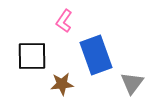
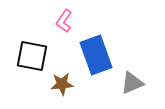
black square: rotated 12 degrees clockwise
gray triangle: rotated 30 degrees clockwise
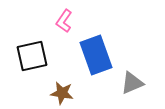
black square: rotated 24 degrees counterclockwise
brown star: moved 9 px down; rotated 15 degrees clockwise
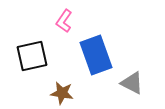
gray triangle: rotated 50 degrees clockwise
